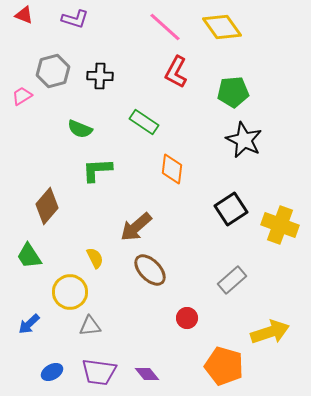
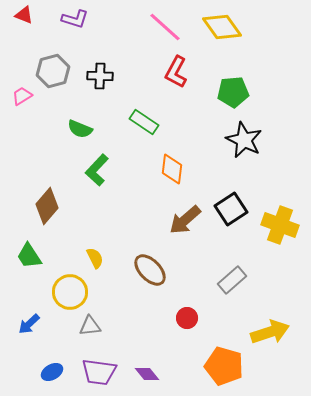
green L-shape: rotated 44 degrees counterclockwise
brown arrow: moved 49 px right, 7 px up
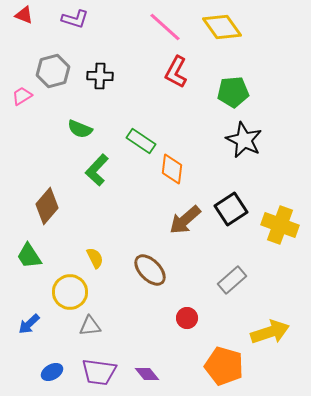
green rectangle: moved 3 px left, 19 px down
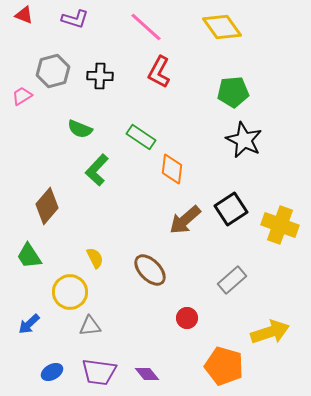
pink line: moved 19 px left
red L-shape: moved 17 px left
green rectangle: moved 4 px up
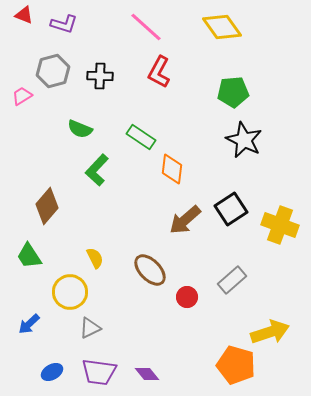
purple L-shape: moved 11 px left, 5 px down
red circle: moved 21 px up
gray triangle: moved 2 px down; rotated 20 degrees counterclockwise
orange pentagon: moved 12 px right, 1 px up
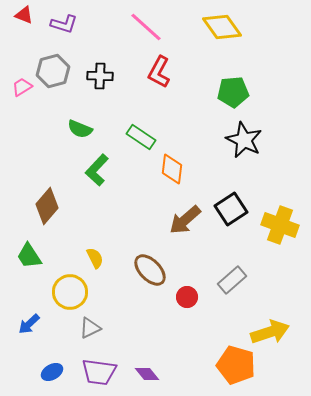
pink trapezoid: moved 9 px up
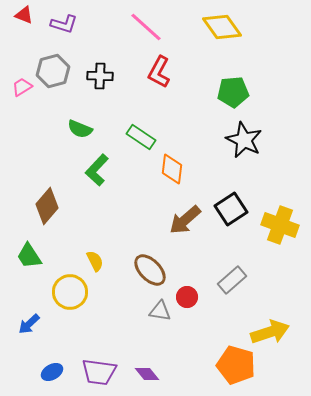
yellow semicircle: moved 3 px down
gray triangle: moved 70 px right, 17 px up; rotated 35 degrees clockwise
